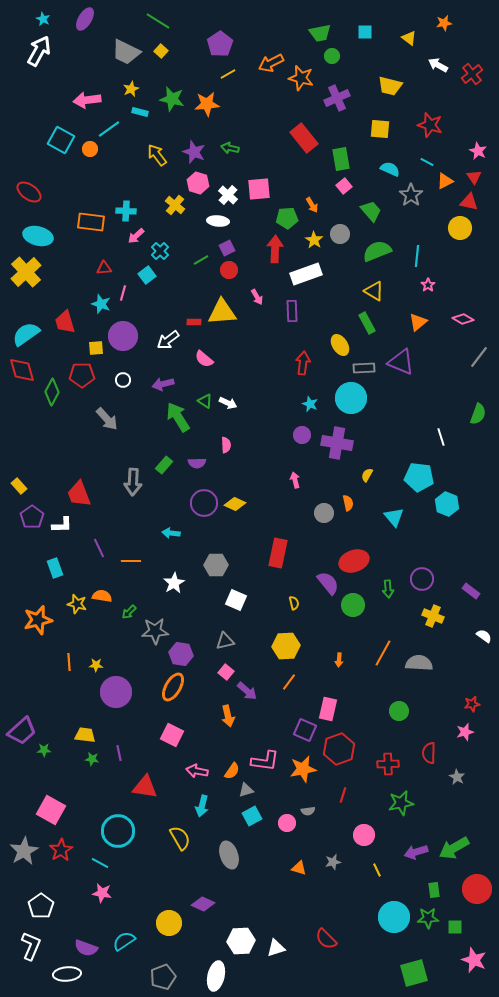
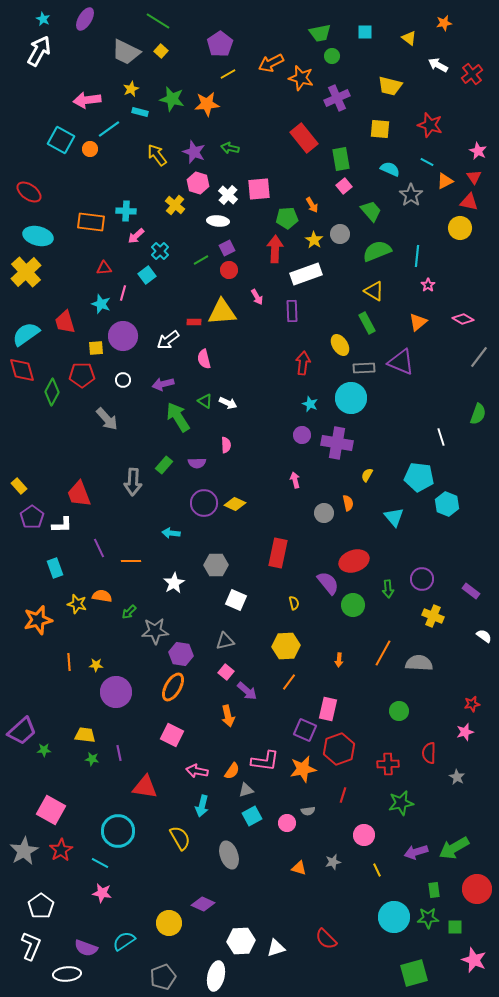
pink semicircle at (204, 359): rotated 36 degrees clockwise
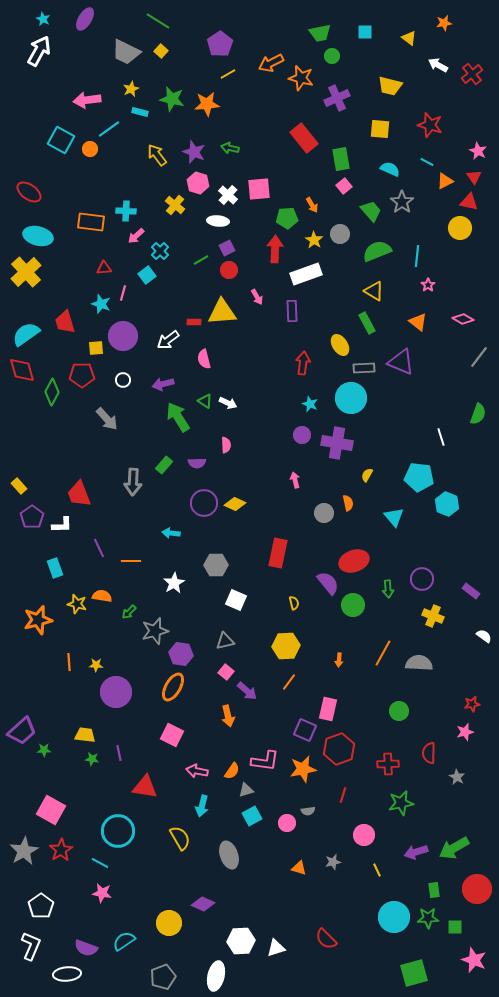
gray star at (411, 195): moved 9 px left, 7 px down
orange triangle at (418, 322): rotated 42 degrees counterclockwise
gray star at (155, 631): rotated 12 degrees counterclockwise
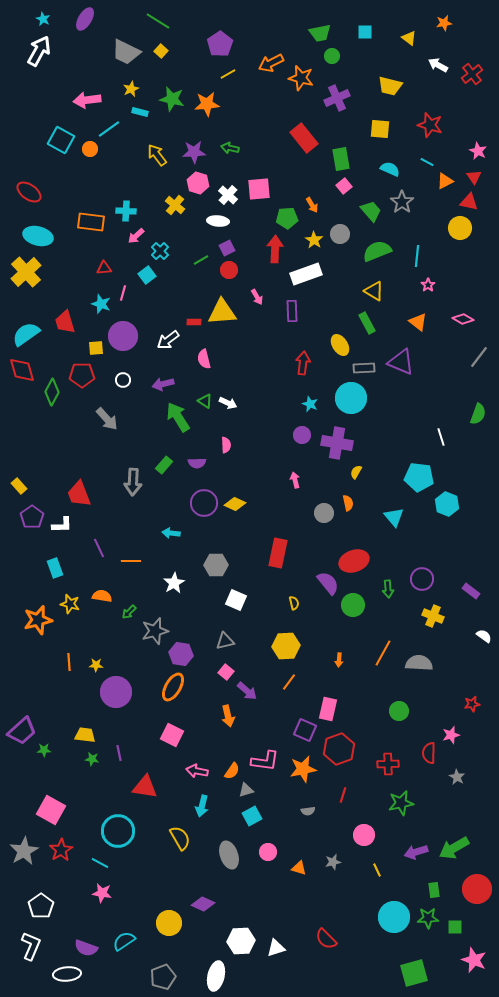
purple star at (194, 152): rotated 25 degrees counterclockwise
yellow semicircle at (367, 475): moved 11 px left, 3 px up
yellow star at (77, 604): moved 7 px left
pink star at (465, 732): moved 14 px left, 3 px down
pink circle at (287, 823): moved 19 px left, 29 px down
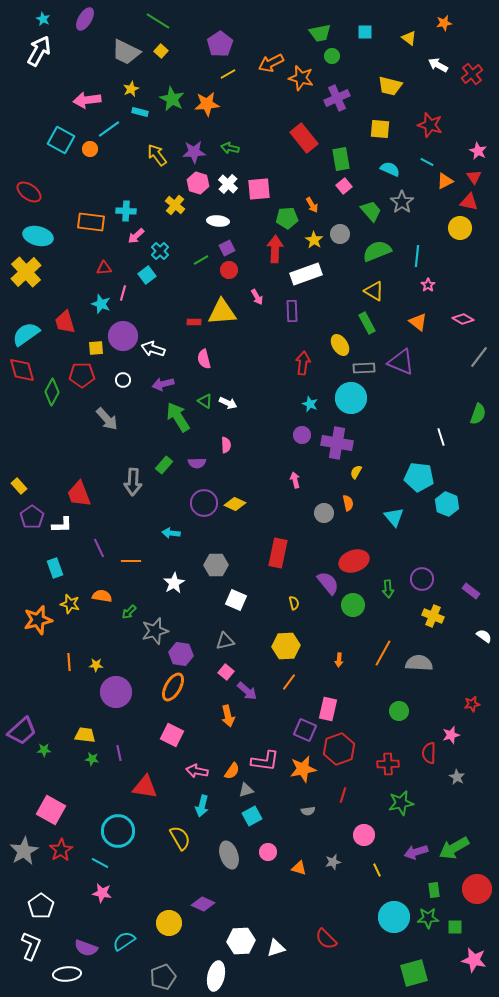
green star at (172, 99): rotated 15 degrees clockwise
white cross at (228, 195): moved 11 px up
white arrow at (168, 340): moved 15 px left, 9 px down; rotated 55 degrees clockwise
pink star at (474, 960): rotated 10 degrees counterclockwise
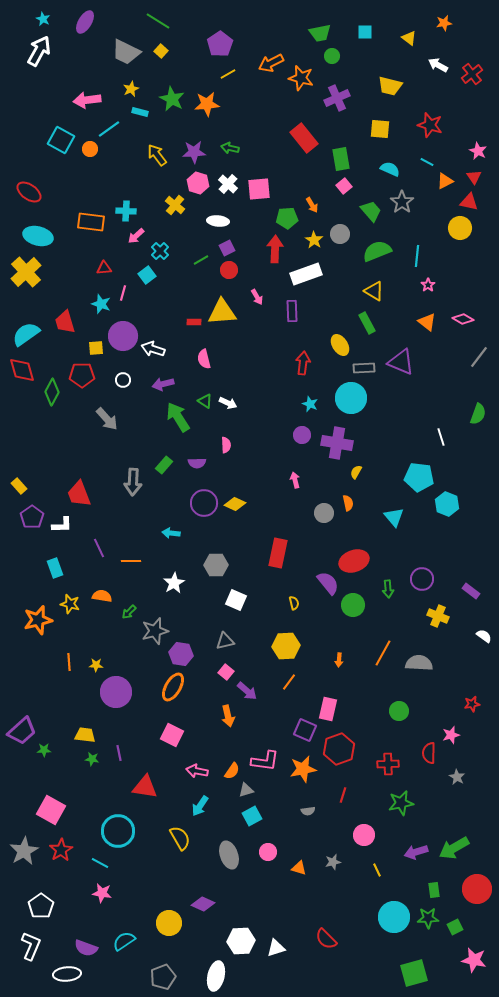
purple ellipse at (85, 19): moved 3 px down
orange triangle at (418, 322): moved 9 px right
yellow cross at (433, 616): moved 5 px right
cyan arrow at (202, 806): moved 2 px left; rotated 20 degrees clockwise
green square at (455, 927): rotated 28 degrees counterclockwise
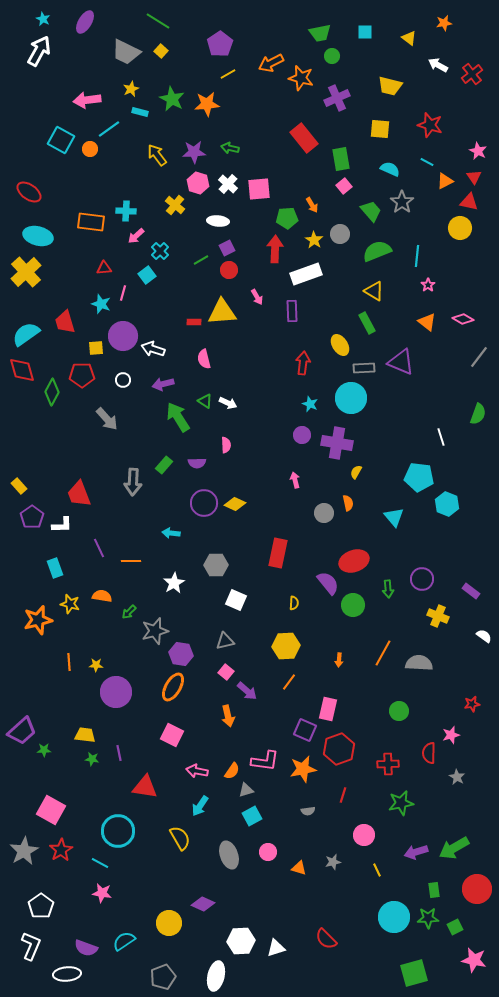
yellow semicircle at (294, 603): rotated 16 degrees clockwise
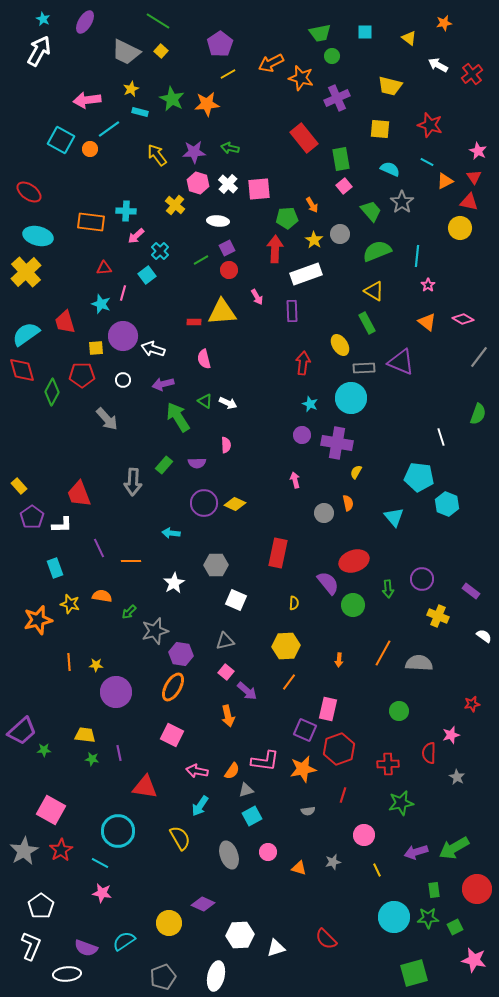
white hexagon at (241, 941): moved 1 px left, 6 px up
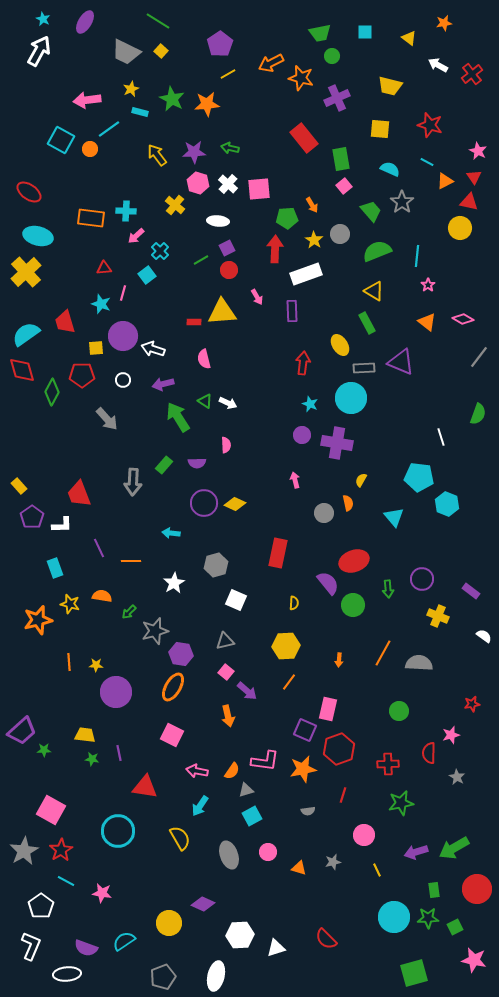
orange rectangle at (91, 222): moved 4 px up
yellow semicircle at (356, 472): moved 5 px right, 8 px down
gray hexagon at (216, 565): rotated 15 degrees counterclockwise
cyan line at (100, 863): moved 34 px left, 18 px down
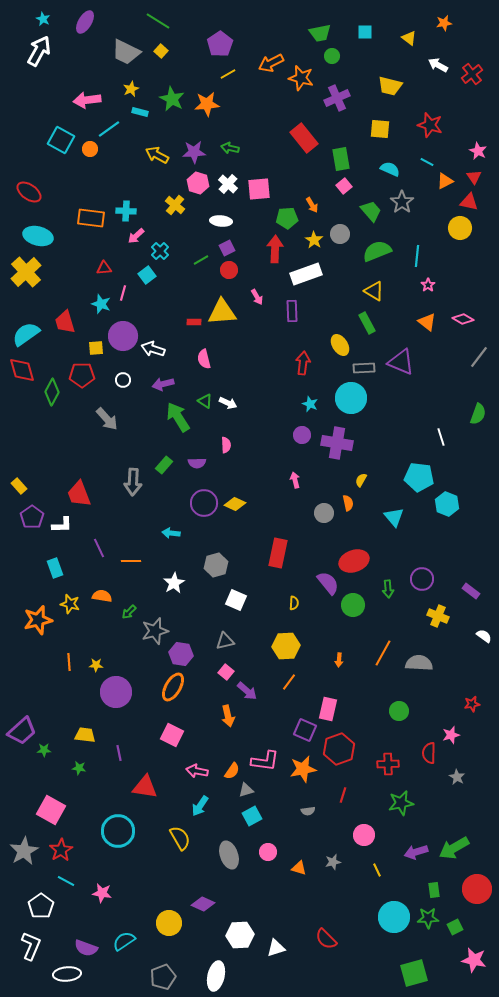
yellow arrow at (157, 155): rotated 25 degrees counterclockwise
white ellipse at (218, 221): moved 3 px right
green star at (92, 759): moved 13 px left, 9 px down
